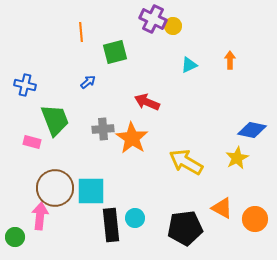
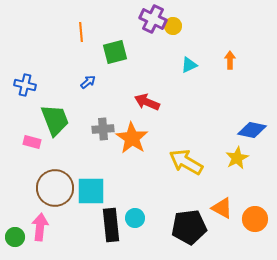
pink arrow: moved 11 px down
black pentagon: moved 4 px right, 1 px up
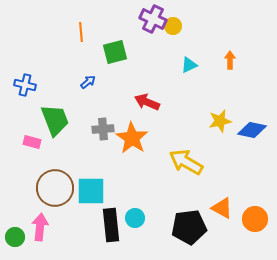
yellow star: moved 17 px left, 37 px up; rotated 15 degrees clockwise
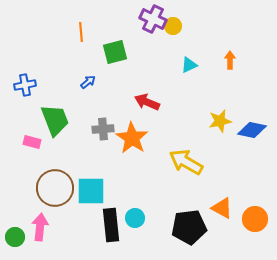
blue cross: rotated 25 degrees counterclockwise
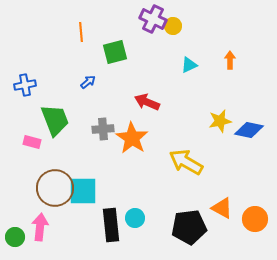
blue diamond: moved 3 px left
cyan square: moved 8 px left
